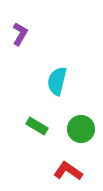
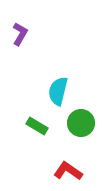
cyan semicircle: moved 1 px right, 10 px down
green circle: moved 6 px up
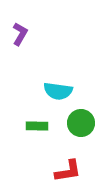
cyan semicircle: rotated 96 degrees counterclockwise
green rectangle: rotated 30 degrees counterclockwise
red L-shape: rotated 136 degrees clockwise
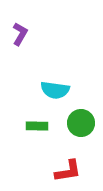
cyan semicircle: moved 3 px left, 1 px up
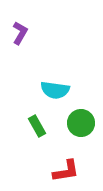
purple L-shape: moved 1 px up
green rectangle: rotated 60 degrees clockwise
red L-shape: moved 2 px left
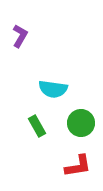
purple L-shape: moved 3 px down
cyan semicircle: moved 2 px left, 1 px up
red L-shape: moved 12 px right, 5 px up
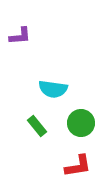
purple L-shape: rotated 55 degrees clockwise
green rectangle: rotated 10 degrees counterclockwise
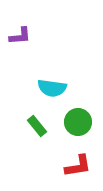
cyan semicircle: moved 1 px left, 1 px up
green circle: moved 3 px left, 1 px up
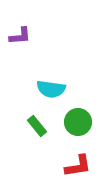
cyan semicircle: moved 1 px left, 1 px down
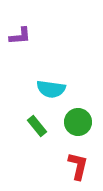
red L-shape: rotated 68 degrees counterclockwise
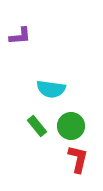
green circle: moved 7 px left, 4 px down
red L-shape: moved 7 px up
